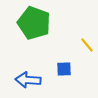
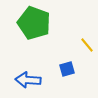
blue square: moved 3 px right; rotated 14 degrees counterclockwise
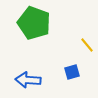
blue square: moved 5 px right, 3 px down
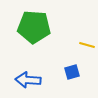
green pentagon: moved 4 px down; rotated 16 degrees counterclockwise
yellow line: rotated 35 degrees counterclockwise
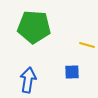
blue square: rotated 14 degrees clockwise
blue arrow: rotated 95 degrees clockwise
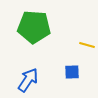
blue arrow: rotated 25 degrees clockwise
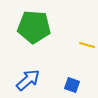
blue square: moved 13 px down; rotated 21 degrees clockwise
blue arrow: rotated 15 degrees clockwise
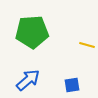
green pentagon: moved 2 px left, 5 px down; rotated 8 degrees counterclockwise
blue square: rotated 28 degrees counterclockwise
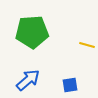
blue square: moved 2 px left
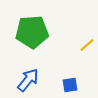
yellow line: rotated 56 degrees counterclockwise
blue arrow: rotated 10 degrees counterclockwise
